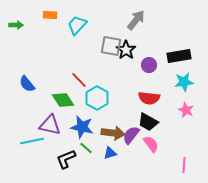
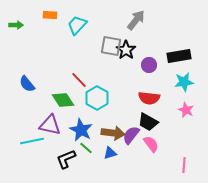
blue star: moved 1 px left, 3 px down; rotated 15 degrees clockwise
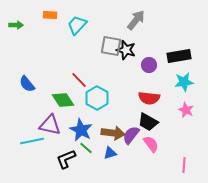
black star: rotated 18 degrees counterclockwise
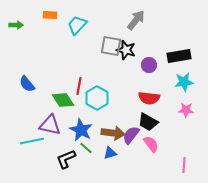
red line: moved 6 px down; rotated 54 degrees clockwise
pink star: rotated 21 degrees counterclockwise
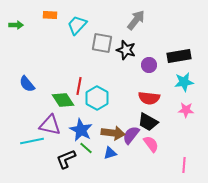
gray square: moved 9 px left, 3 px up
